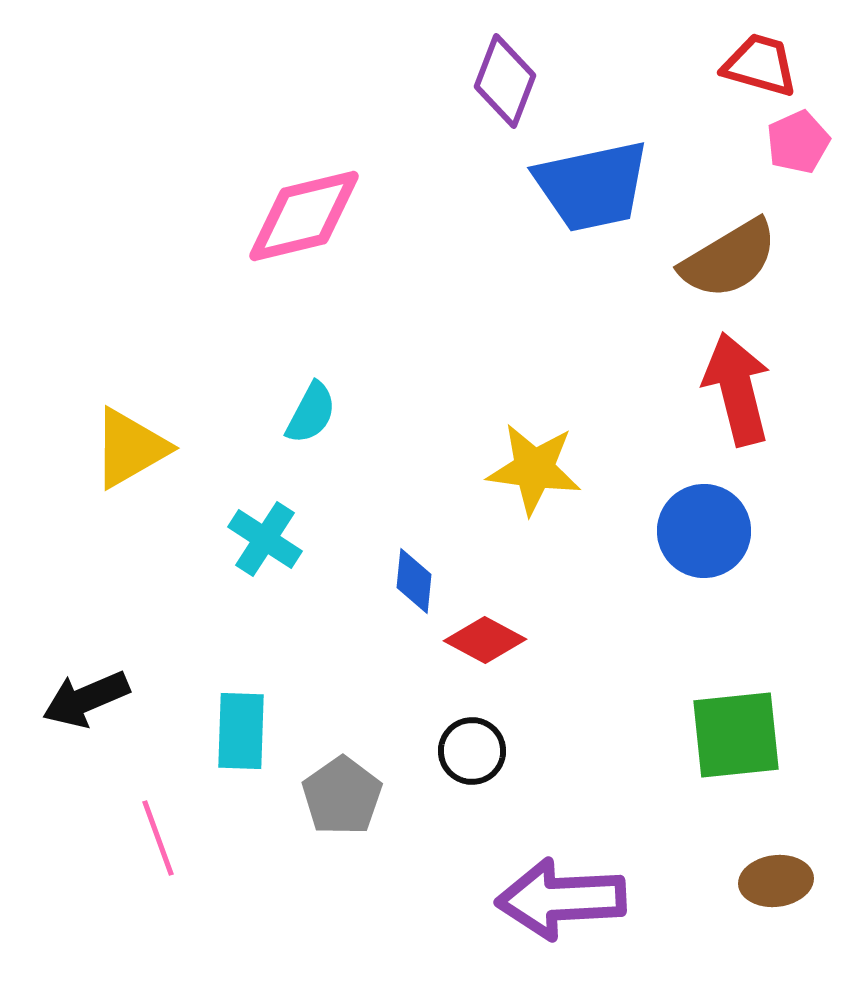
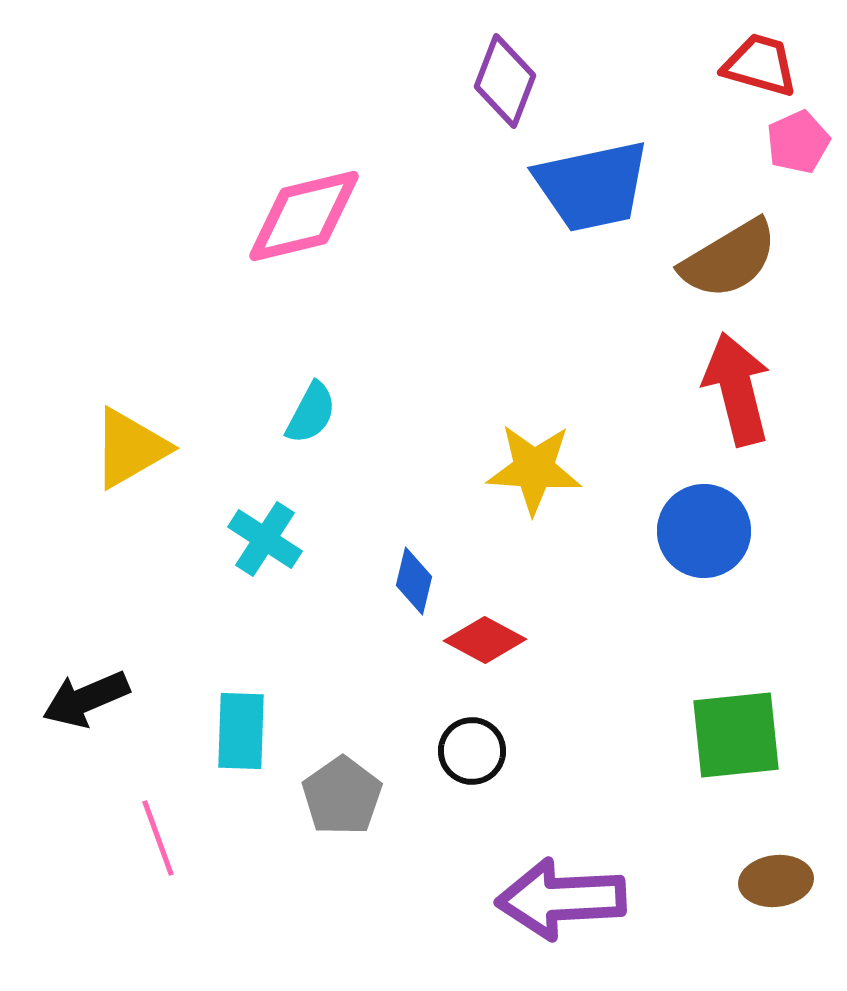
yellow star: rotated 4 degrees counterclockwise
blue diamond: rotated 8 degrees clockwise
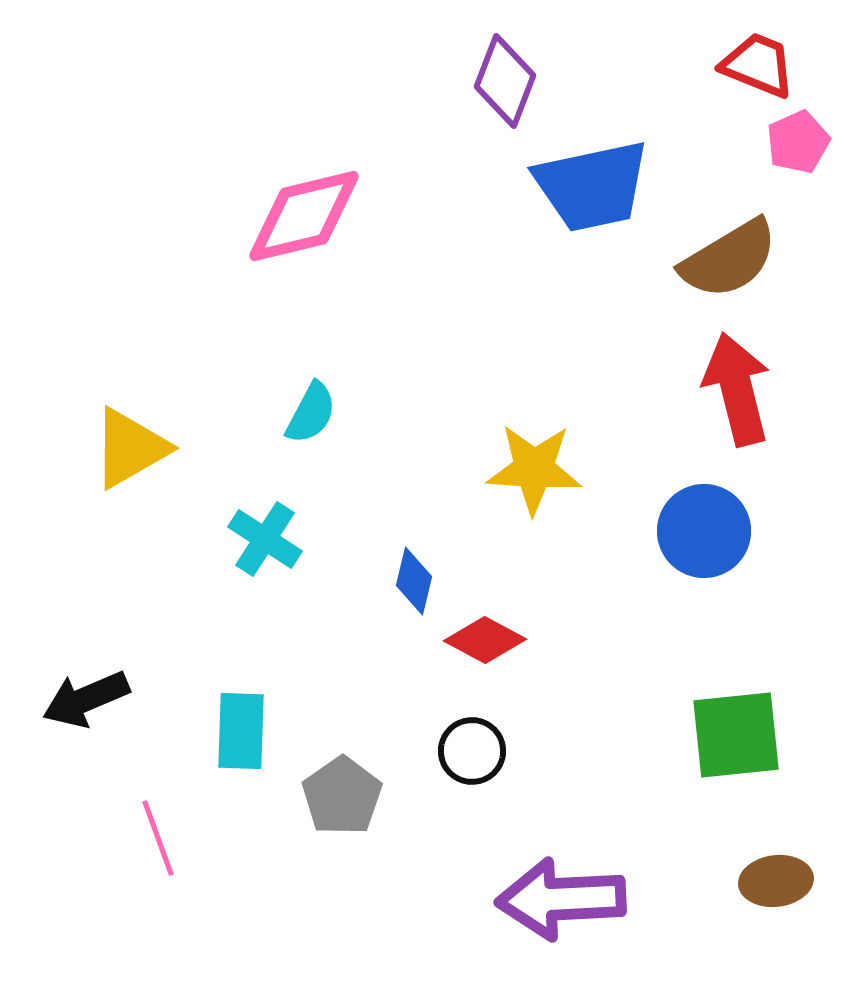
red trapezoid: moved 2 px left; rotated 6 degrees clockwise
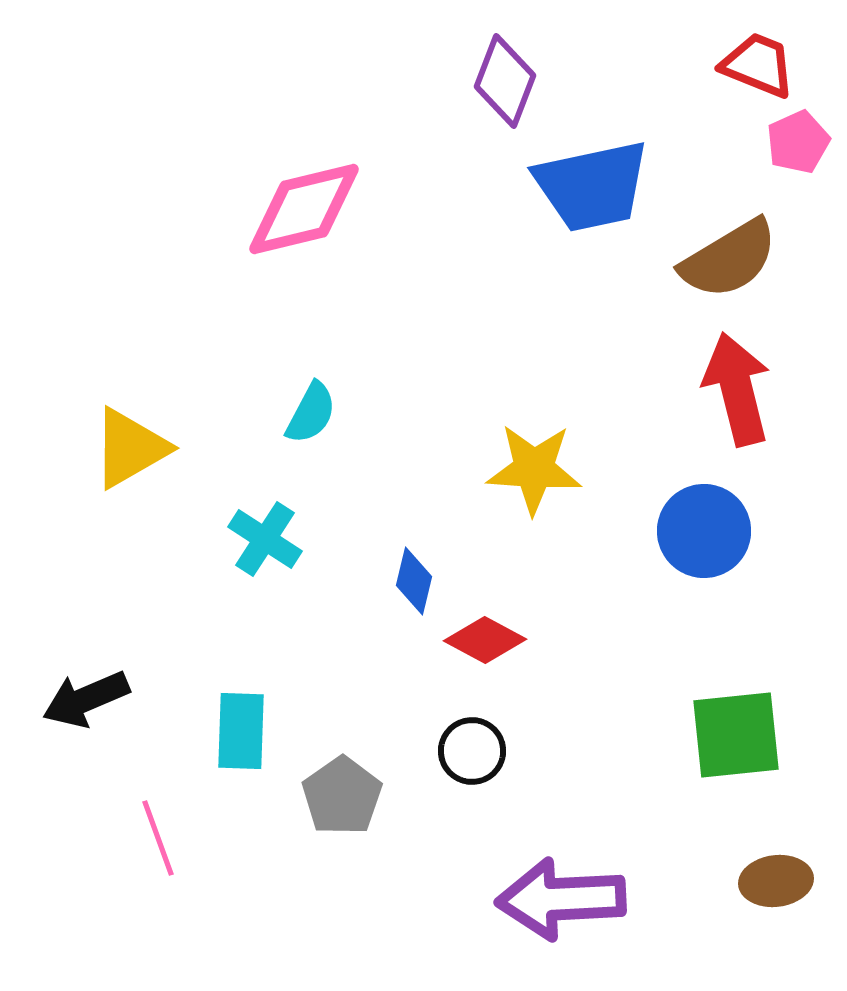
pink diamond: moved 7 px up
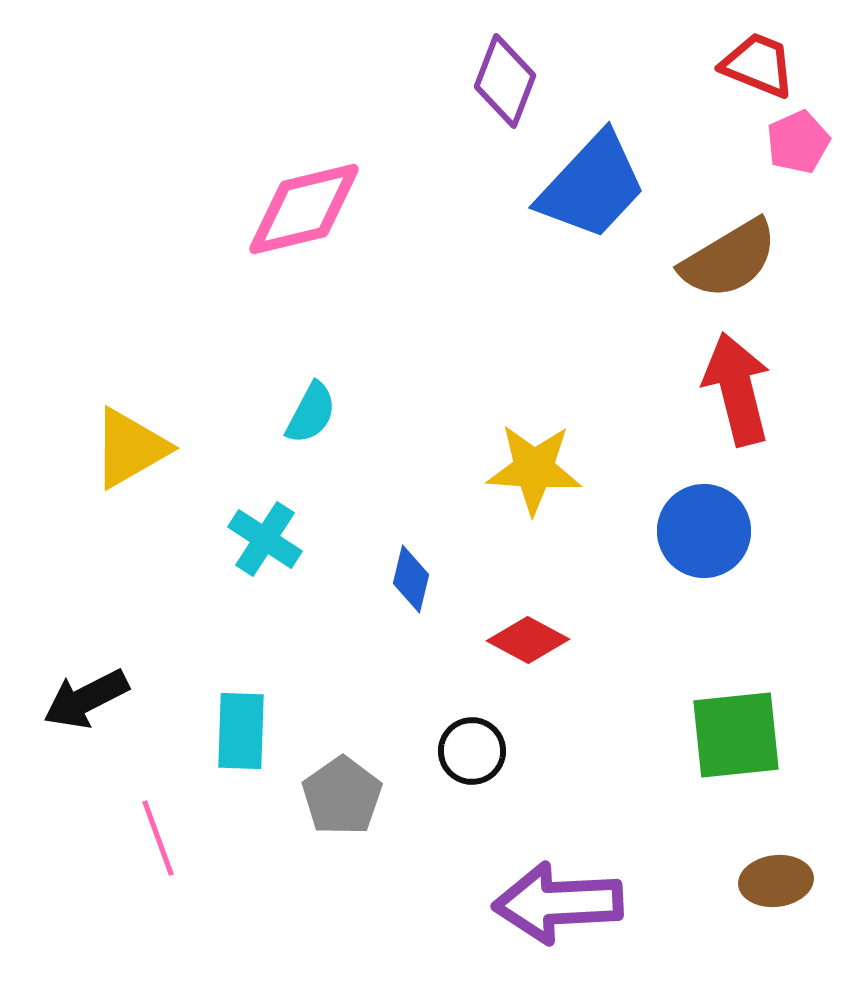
blue trapezoid: rotated 35 degrees counterclockwise
blue diamond: moved 3 px left, 2 px up
red diamond: moved 43 px right
black arrow: rotated 4 degrees counterclockwise
purple arrow: moved 3 px left, 4 px down
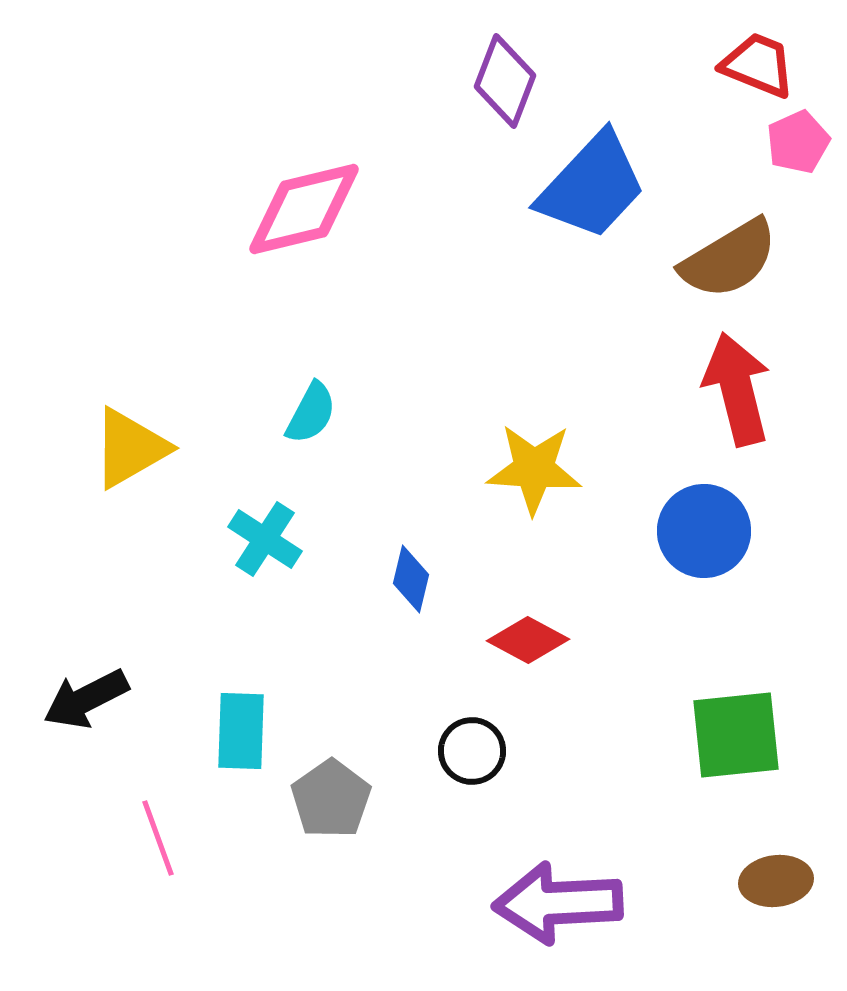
gray pentagon: moved 11 px left, 3 px down
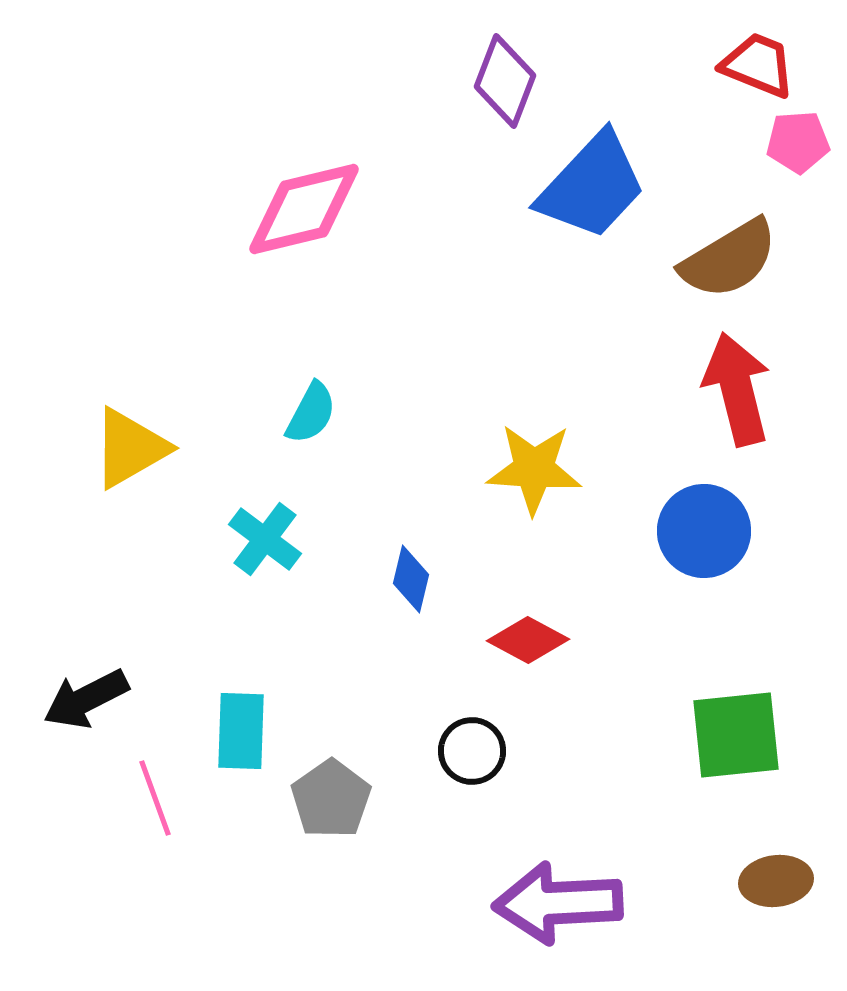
pink pentagon: rotated 20 degrees clockwise
cyan cross: rotated 4 degrees clockwise
pink line: moved 3 px left, 40 px up
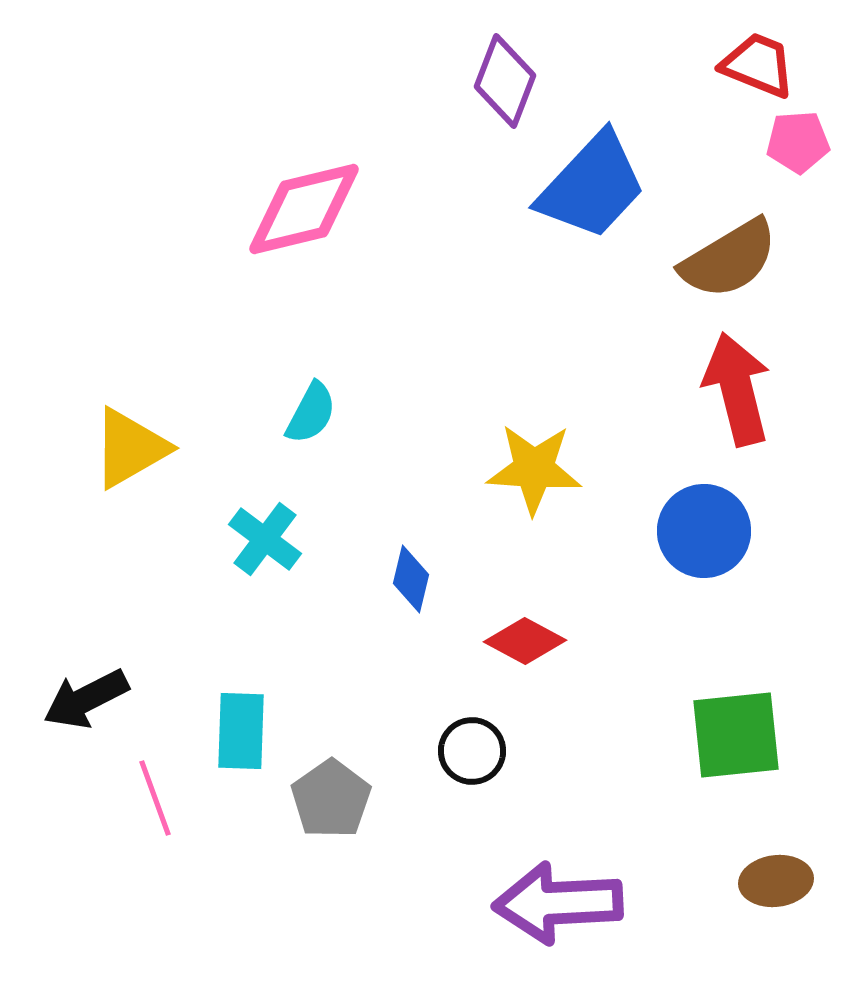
red diamond: moved 3 px left, 1 px down
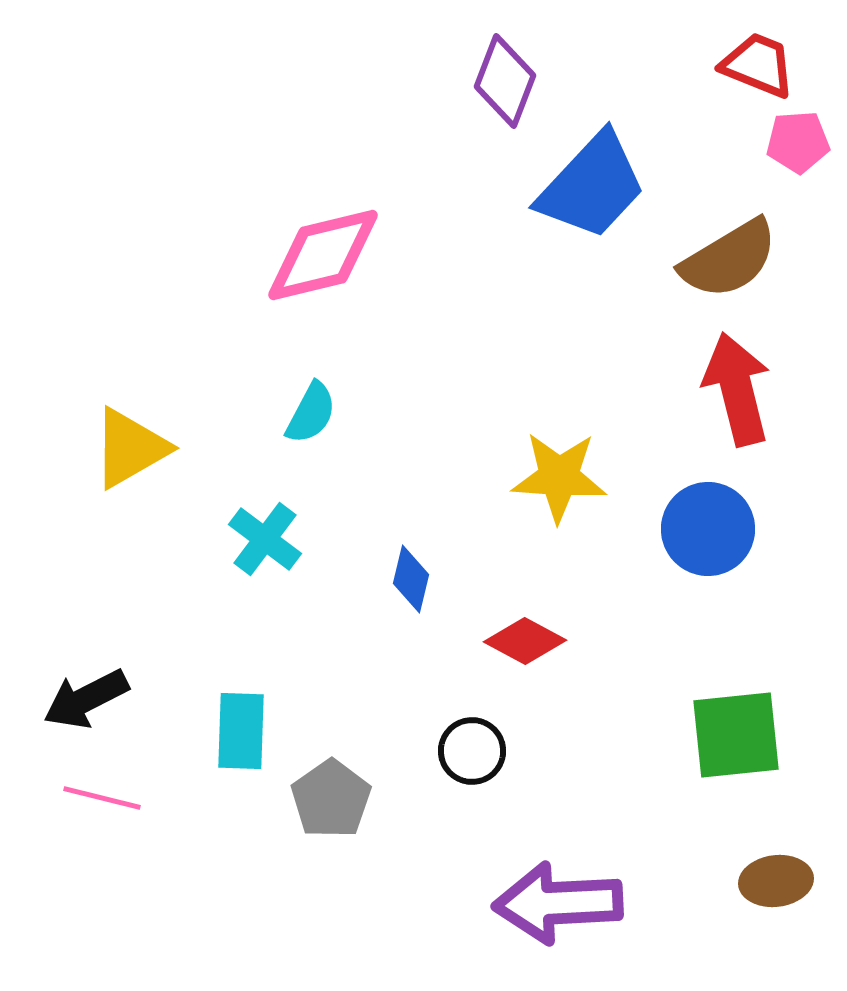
pink diamond: moved 19 px right, 46 px down
yellow star: moved 25 px right, 8 px down
blue circle: moved 4 px right, 2 px up
pink line: moved 53 px left; rotated 56 degrees counterclockwise
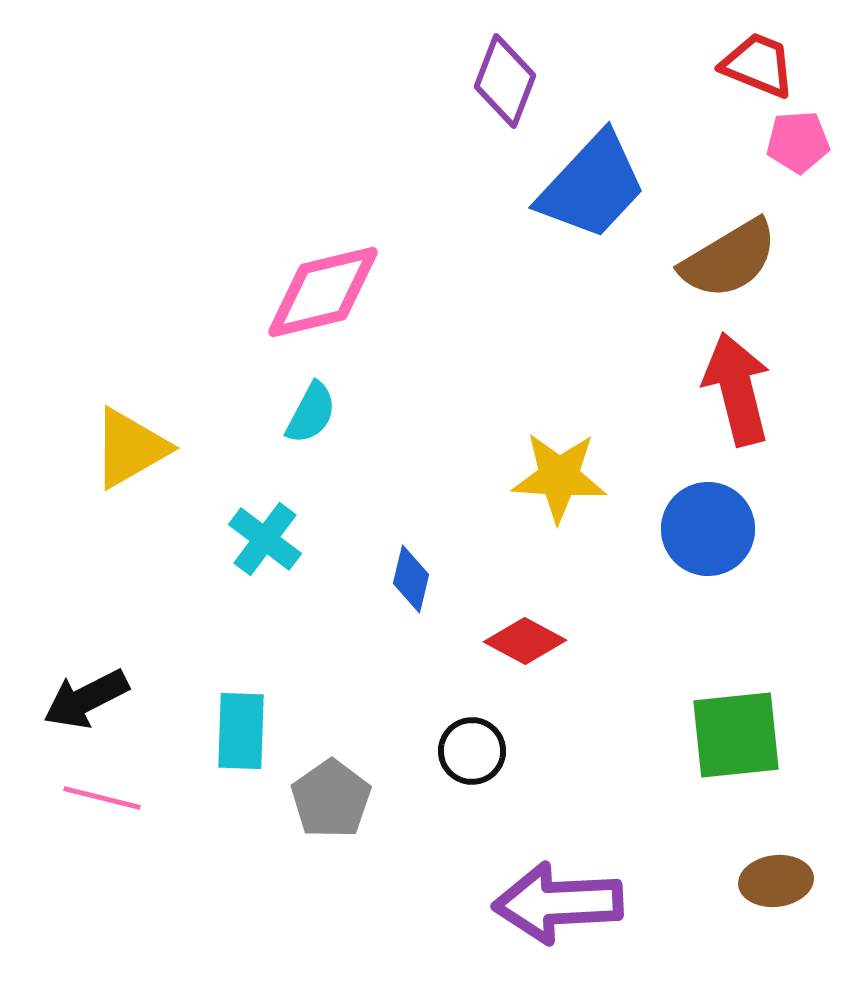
pink diamond: moved 37 px down
